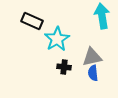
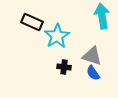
black rectangle: moved 1 px down
cyan star: moved 3 px up
gray triangle: moved 1 px up; rotated 30 degrees clockwise
blue semicircle: rotated 28 degrees counterclockwise
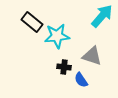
cyan arrow: rotated 50 degrees clockwise
black rectangle: rotated 15 degrees clockwise
cyan star: rotated 25 degrees clockwise
blue semicircle: moved 12 px left, 7 px down
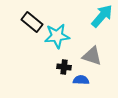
blue semicircle: rotated 126 degrees clockwise
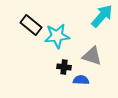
black rectangle: moved 1 px left, 3 px down
